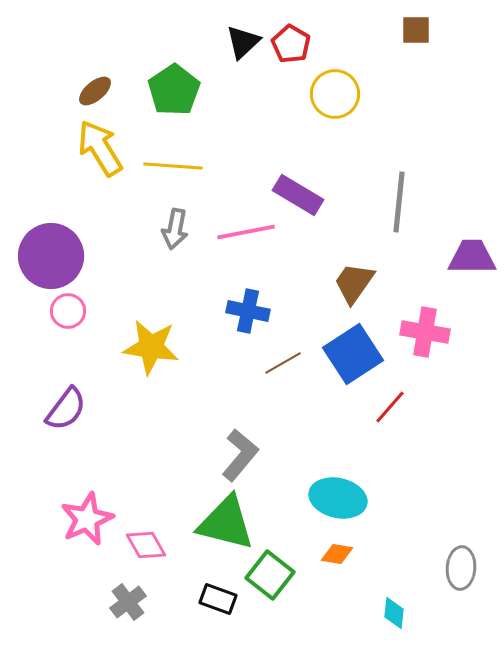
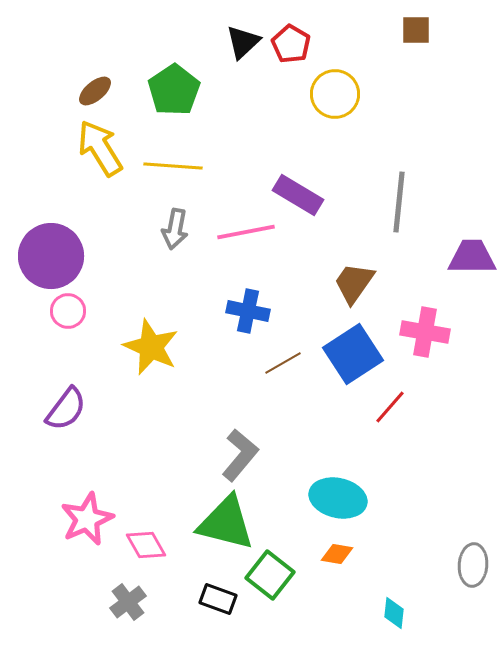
yellow star: rotated 16 degrees clockwise
gray ellipse: moved 12 px right, 3 px up
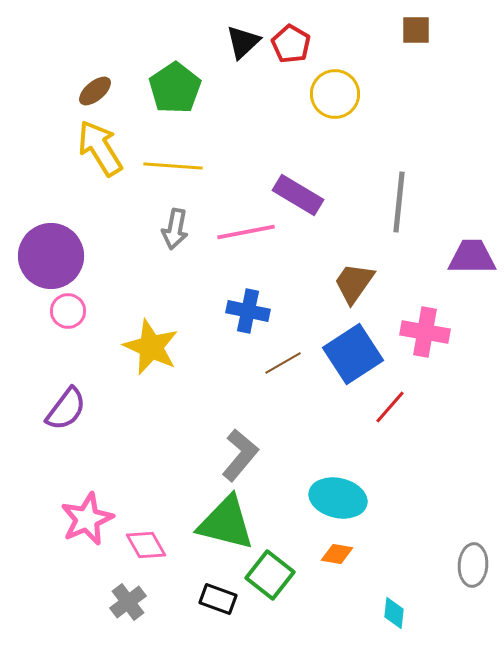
green pentagon: moved 1 px right, 2 px up
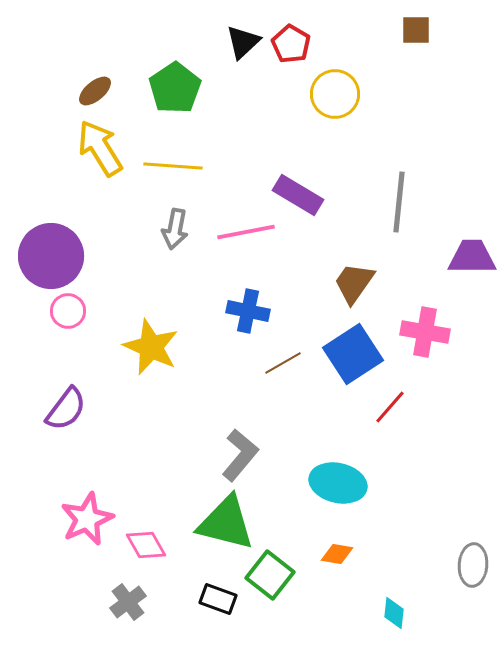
cyan ellipse: moved 15 px up
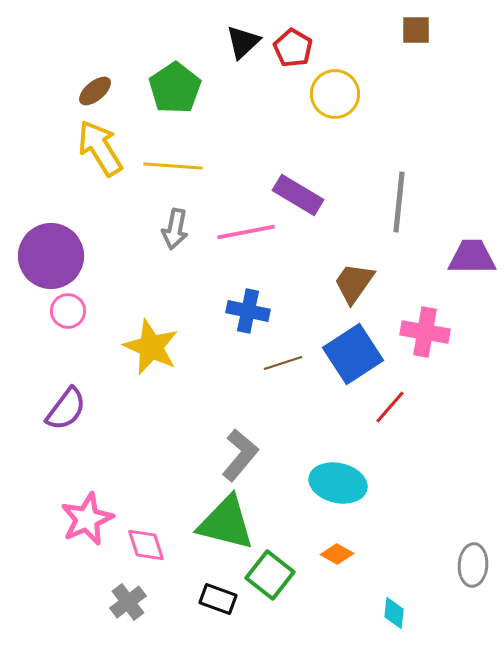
red pentagon: moved 2 px right, 4 px down
brown line: rotated 12 degrees clockwise
pink diamond: rotated 12 degrees clockwise
orange diamond: rotated 20 degrees clockwise
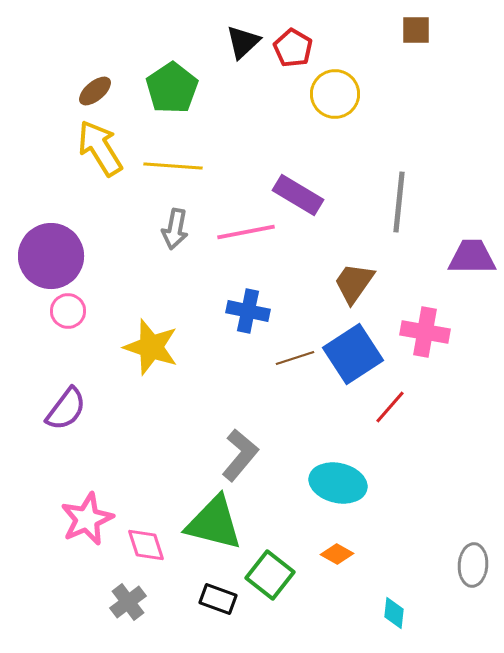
green pentagon: moved 3 px left
yellow star: rotated 6 degrees counterclockwise
brown line: moved 12 px right, 5 px up
green triangle: moved 12 px left
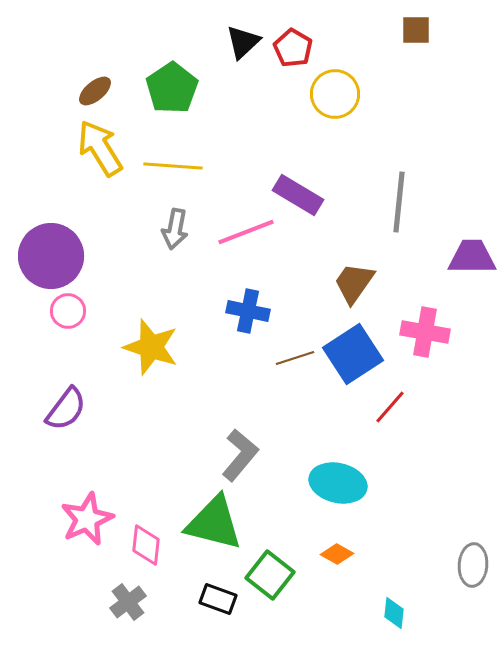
pink line: rotated 10 degrees counterclockwise
pink diamond: rotated 24 degrees clockwise
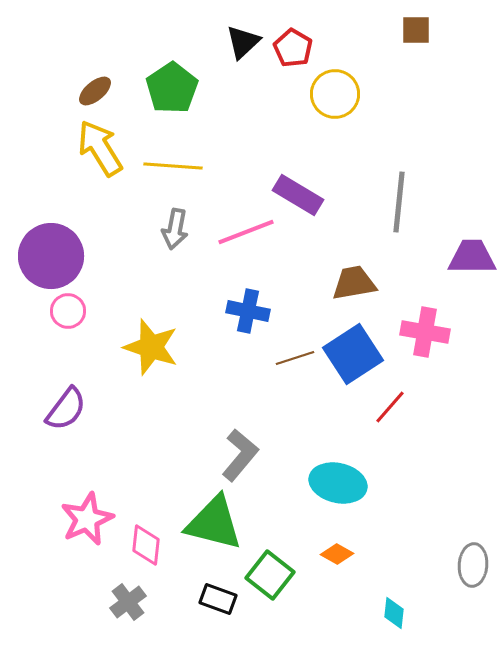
brown trapezoid: rotated 45 degrees clockwise
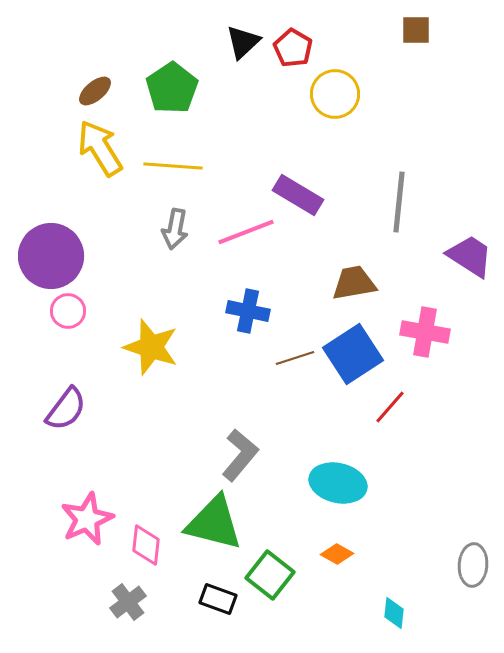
purple trapezoid: moved 2 px left, 1 px up; rotated 33 degrees clockwise
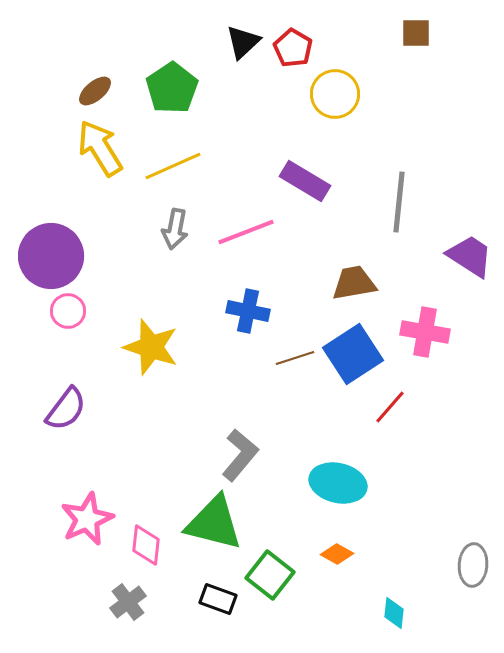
brown square: moved 3 px down
yellow line: rotated 28 degrees counterclockwise
purple rectangle: moved 7 px right, 14 px up
